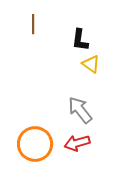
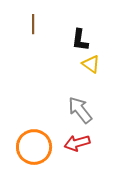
orange circle: moved 1 px left, 3 px down
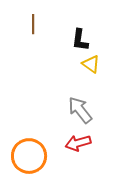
red arrow: moved 1 px right
orange circle: moved 5 px left, 9 px down
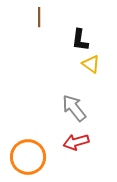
brown line: moved 6 px right, 7 px up
gray arrow: moved 6 px left, 2 px up
red arrow: moved 2 px left, 1 px up
orange circle: moved 1 px left, 1 px down
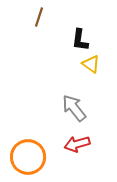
brown line: rotated 18 degrees clockwise
red arrow: moved 1 px right, 2 px down
